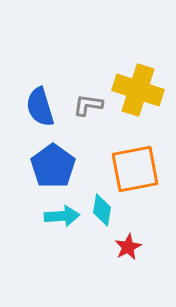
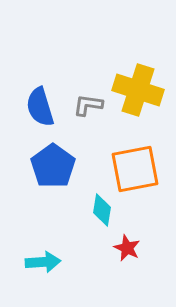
cyan arrow: moved 19 px left, 46 px down
red star: moved 1 px left, 1 px down; rotated 20 degrees counterclockwise
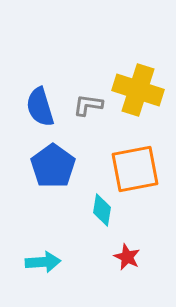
red star: moved 9 px down
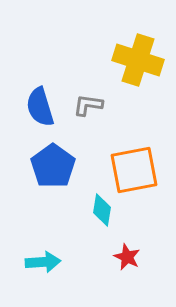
yellow cross: moved 30 px up
orange square: moved 1 px left, 1 px down
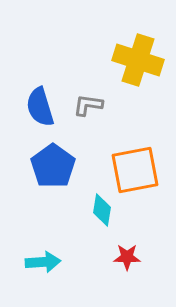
orange square: moved 1 px right
red star: rotated 24 degrees counterclockwise
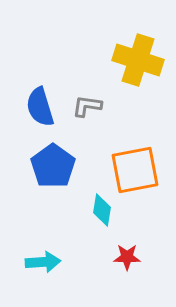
gray L-shape: moved 1 px left, 1 px down
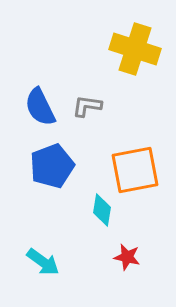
yellow cross: moved 3 px left, 11 px up
blue semicircle: rotated 9 degrees counterclockwise
blue pentagon: moved 1 px left; rotated 15 degrees clockwise
red star: rotated 12 degrees clockwise
cyan arrow: rotated 40 degrees clockwise
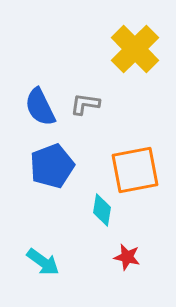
yellow cross: rotated 27 degrees clockwise
gray L-shape: moved 2 px left, 2 px up
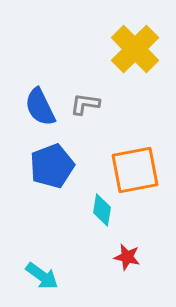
cyan arrow: moved 1 px left, 14 px down
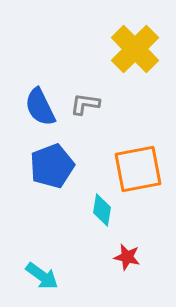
orange square: moved 3 px right, 1 px up
